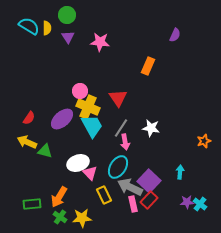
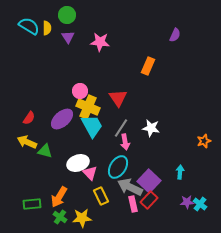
yellow rectangle: moved 3 px left, 1 px down
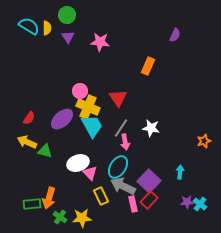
gray arrow: moved 7 px left, 1 px up
orange arrow: moved 10 px left, 1 px down; rotated 15 degrees counterclockwise
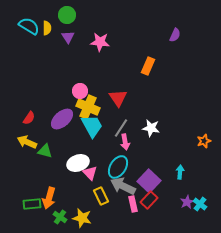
purple star: rotated 24 degrees counterclockwise
yellow star: rotated 18 degrees clockwise
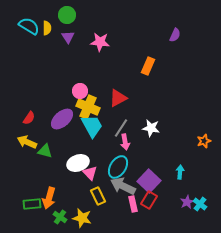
red triangle: rotated 36 degrees clockwise
yellow rectangle: moved 3 px left
red rectangle: rotated 12 degrees counterclockwise
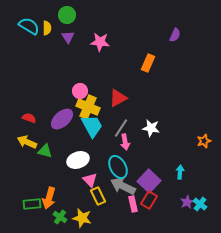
orange rectangle: moved 3 px up
red semicircle: rotated 104 degrees counterclockwise
white ellipse: moved 3 px up
cyan ellipse: rotated 60 degrees counterclockwise
pink triangle: moved 7 px down
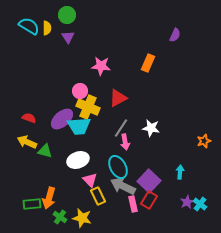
pink star: moved 1 px right, 24 px down
cyan trapezoid: moved 13 px left; rotated 115 degrees clockwise
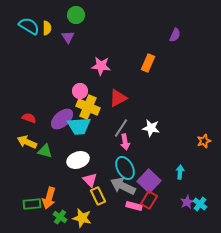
green circle: moved 9 px right
cyan ellipse: moved 7 px right, 1 px down
pink rectangle: moved 1 px right, 2 px down; rotated 63 degrees counterclockwise
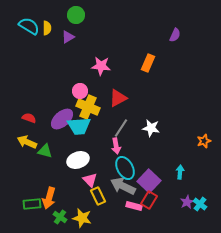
purple triangle: rotated 32 degrees clockwise
pink arrow: moved 9 px left, 4 px down
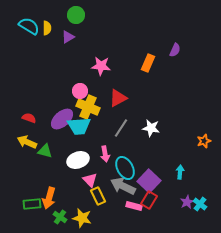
purple semicircle: moved 15 px down
pink arrow: moved 11 px left, 8 px down
